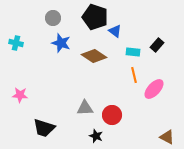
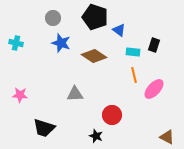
blue triangle: moved 4 px right, 1 px up
black rectangle: moved 3 px left; rotated 24 degrees counterclockwise
gray triangle: moved 10 px left, 14 px up
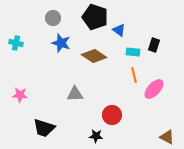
black star: rotated 16 degrees counterclockwise
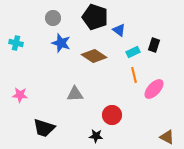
cyan rectangle: rotated 32 degrees counterclockwise
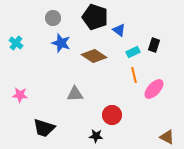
cyan cross: rotated 24 degrees clockwise
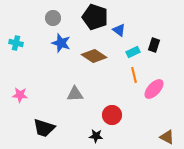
cyan cross: rotated 24 degrees counterclockwise
